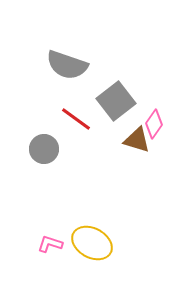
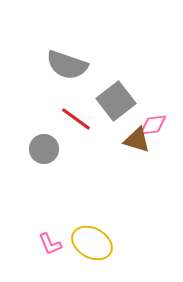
pink diamond: moved 1 px left, 1 px down; rotated 48 degrees clockwise
pink L-shape: rotated 130 degrees counterclockwise
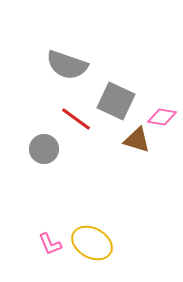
gray square: rotated 27 degrees counterclockwise
pink diamond: moved 9 px right, 8 px up; rotated 16 degrees clockwise
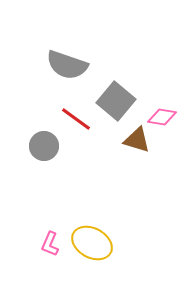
gray square: rotated 15 degrees clockwise
gray circle: moved 3 px up
pink L-shape: rotated 45 degrees clockwise
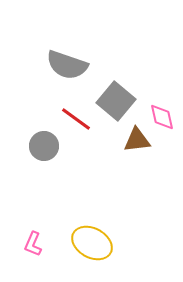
pink diamond: rotated 68 degrees clockwise
brown triangle: rotated 24 degrees counterclockwise
pink L-shape: moved 17 px left
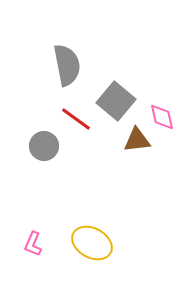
gray semicircle: rotated 120 degrees counterclockwise
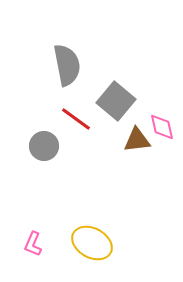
pink diamond: moved 10 px down
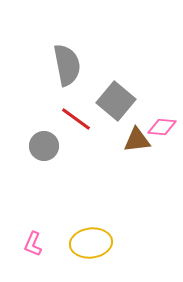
pink diamond: rotated 72 degrees counterclockwise
yellow ellipse: moved 1 px left; rotated 36 degrees counterclockwise
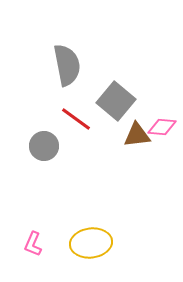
brown triangle: moved 5 px up
